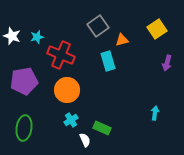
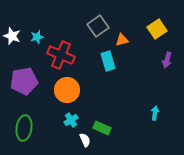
purple arrow: moved 3 px up
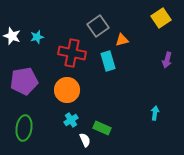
yellow square: moved 4 px right, 11 px up
red cross: moved 11 px right, 2 px up; rotated 12 degrees counterclockwise
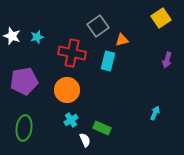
cyan rectangle: rotated 30 degrees clockwise
cyan arrow: rotated 16 degrees clockwise
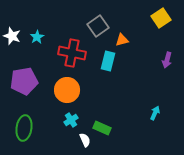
cyan star: rotated 16 degrees counterclockwise
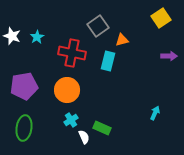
purple arrow: moved 2 px right, 4 px up; rotated 105 degrees counterclockwise
purple pentagon: moved 5 px down
white semicircle: moved 1 px left, 3 px up
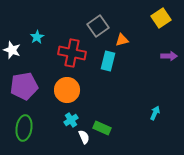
white star: moved 14 px down
